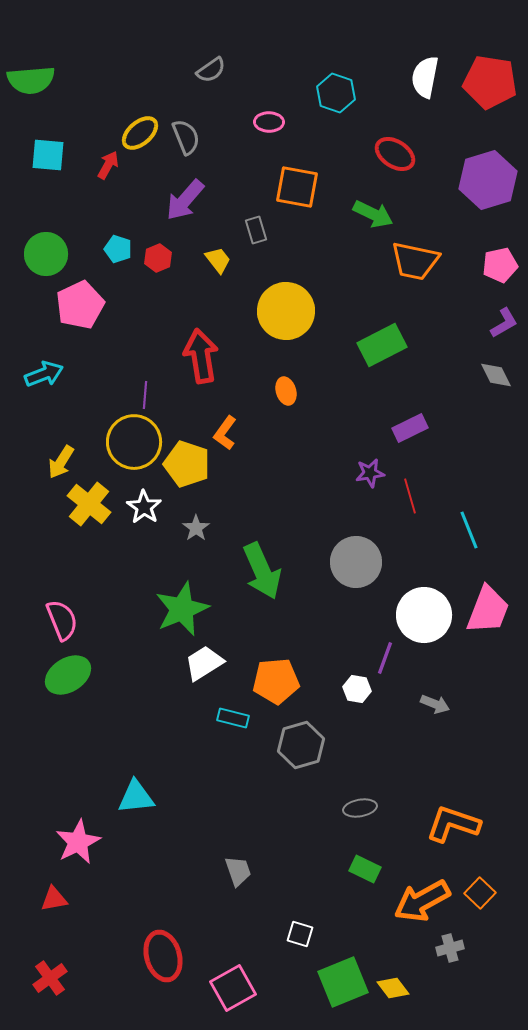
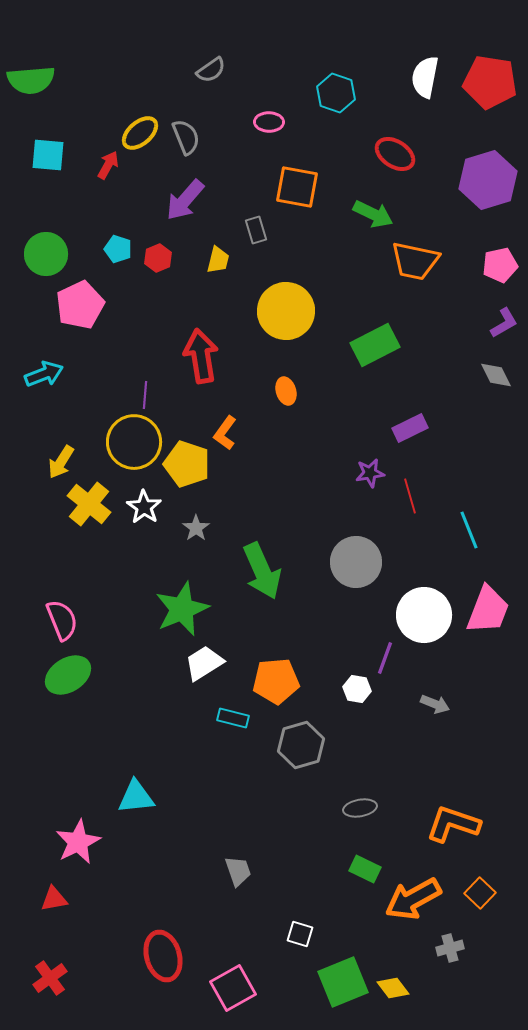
yellow trapezoid at (218, 260): rotated 52 degrees clockwise
green rectangle at (382, 345): moved 7 px left
orange arrow at (422, 901): moved 9 px left, 2 px up
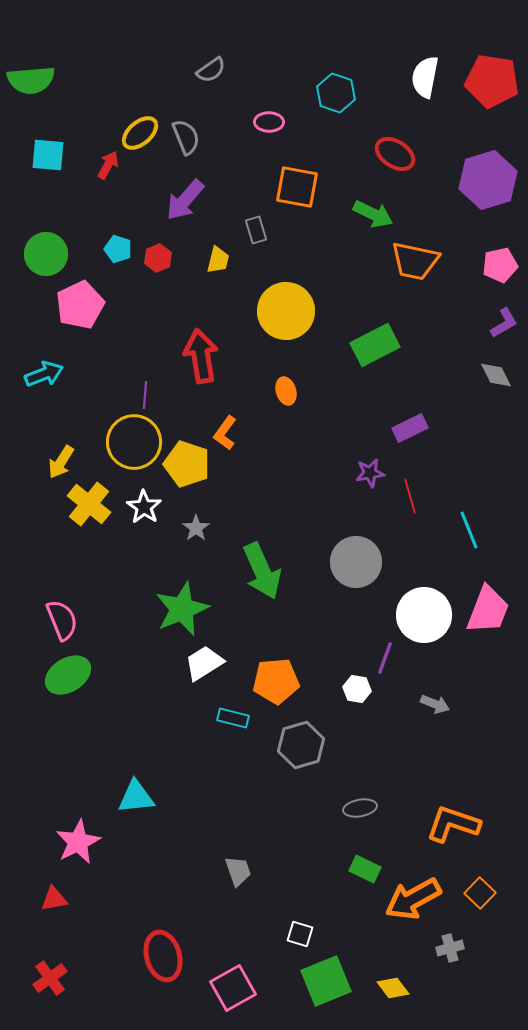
red pentagon at (490, 82): moved 2 px right, 1 px up
green square at (343, 982): moved 17 px left, 1 px up
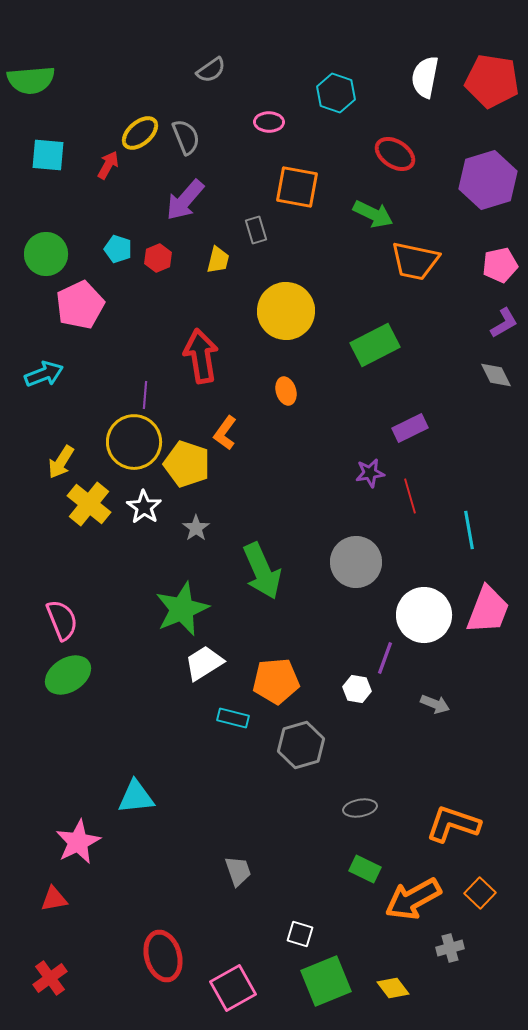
cyan line at (469, 530): rotated 12 degrees clockwise
